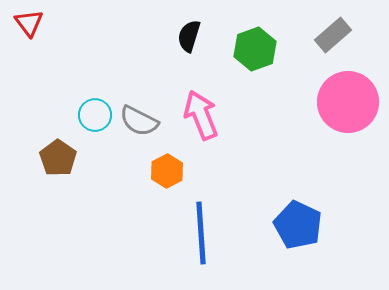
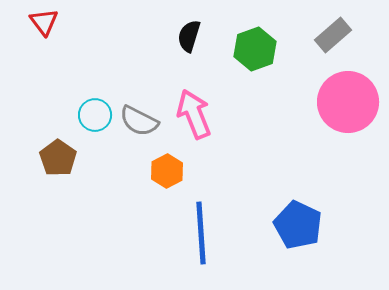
red triangle: moved 15 px right, 1 px up
pink arrow: moved 7 px left, 1 px up
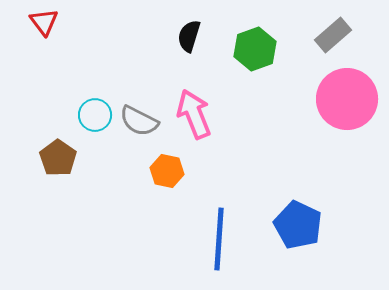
pink circle: moved 1 px left, 3 px up
orange hexagon: rotated 20 degrees counterclockwise
blue line: moved 18 px right, 6 px down; rotated 8 degrees clockwise
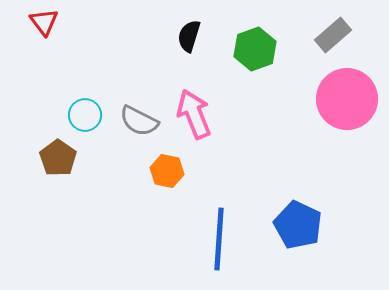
cyan circle: moved 10 px left
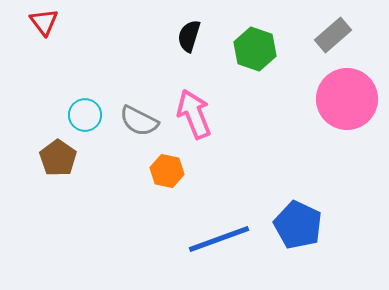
green hexagon: rotated 21 degrees counterclockwise
blue line: rotated 66 degrees clockwise
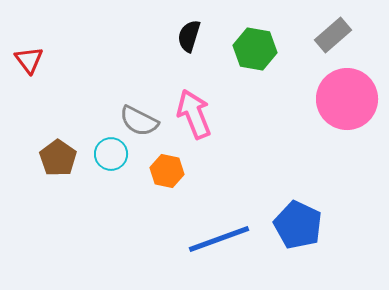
red triangle: moved 15 px left, 38 px down
green hexagon: rotated 9 degrees counterclockwise
cyan circle: moved 26 px right, 39 px down
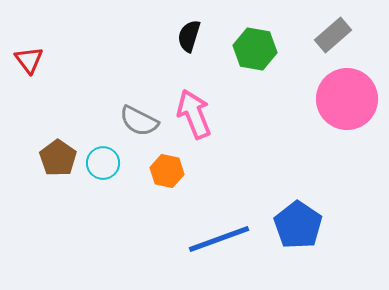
cyan circle: moved 8 px left, 9 px down
blue pentagon: rotated 9 degrees clockwise
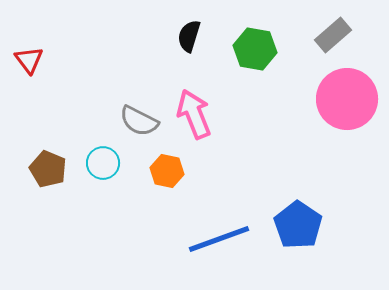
brown pentagon: moved 10 px left, 11 px down; rotated 12 degrees counterclockwise
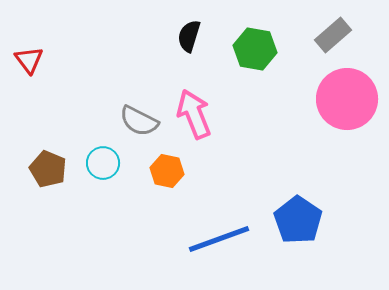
blue pentagon: moved 5 px up
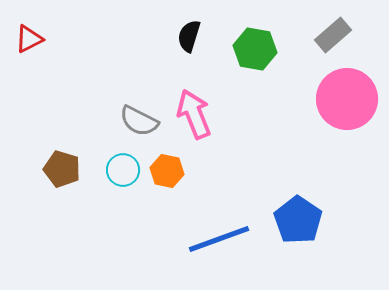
red triangle: moved 21 px up; rotated 40 degrees clockwise
cyan circle: moved 20 px right, 7 px down
brown pentagon: moved 14 px right; rotated 6 degrees counterclockwise
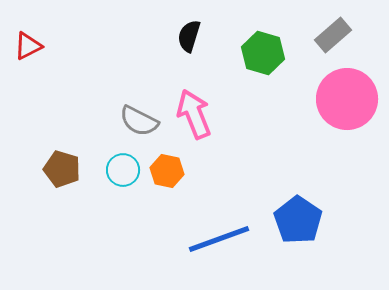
red triangle: moved 1 px left, 7 px down
green hexagon: moved 8 px right, 4 px down; rotated 6 degrees clockwise
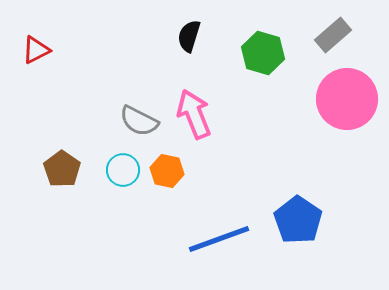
red triangle: moved 8 px right, 4 px down
brown pentagon: rotated 18 degrees clockwise
